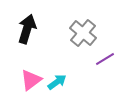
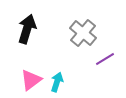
cyan arrow: rotated 36 degrees counterclockwise
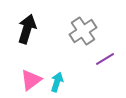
gray cross: moved 2 px up; rotated 16 degrees clockwise
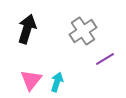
pink triangle: rotated 15 degrees counterclockwise
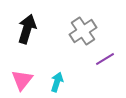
pink triangle: moved 9 px left
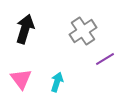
black arrow: moved 2 px left
pink triangle: moved 1 px left, 1 px up; rotated 15 degrees counterclockwise
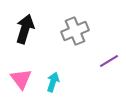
gray cross: moved 8 px left; rotated 12 degrees clockwise
purple line: moved 4 px right, 2 px down
cyan arrow: moved 4 px left
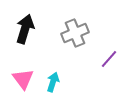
gray cross: moved 2 px down
purple line: moved 2 px up; rotated 18 degrees counterclockwise
pink triangle: moved 2 px right
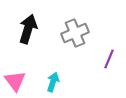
black arrow: moved 3 px right
purple line: rotated 18 degrees counterclockwise
pink triangle: moved 8 px left, 2 px down
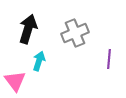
purple line: rotated 18 degrees counterclockwise
cyan arrow: moved 14 px left, 21 px up
